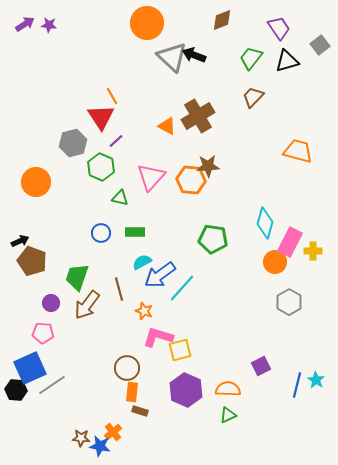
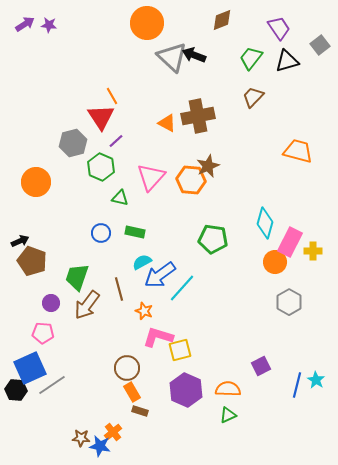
brown cross at (198, 116): rotated 20 degrees clockwise
orange triangle at (167, 126): moved 3 px up
brown star at (208, 166): rotated 20 degrees counterclockwise
green rectangle at (135, 232): rotated 12 degrees clockwise
orange rectangle at (132, 392): rotated 36 degrees counterclockwise
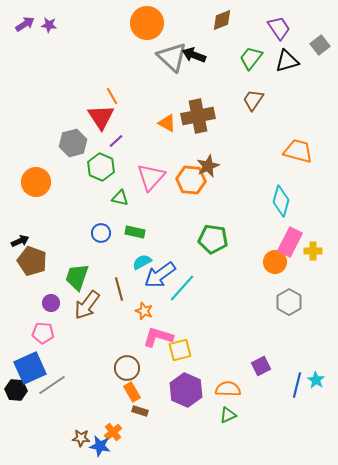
brown trapezoid at (253, 97): moved 3 px down; rotated 10 degrees counterclockwise
cyan diamond at (265, 223): moved 16 px right, 22 px up
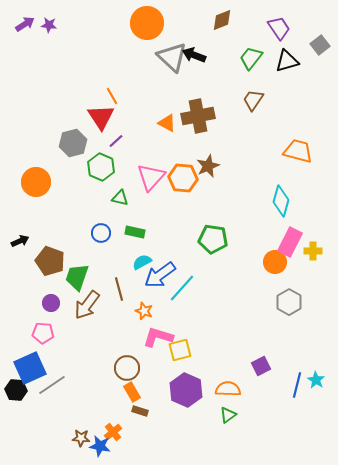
orange hexagon at (191, 180): moved 8 px left, 2 px up
brown pentagon at (32, 261): moved 18 px right
green triangle at (228, 415): rotated 12 degrees counterclockwise
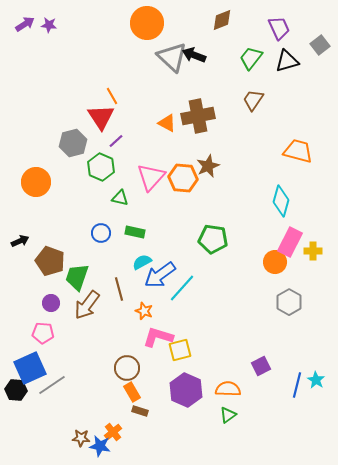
purple trapezoid at (279, 28): rotated 10 degrees clockwise
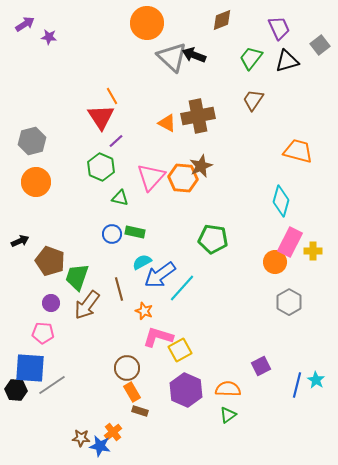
purple star at (49, 25): moved 12 px down
gray hexagon at (73, 143): moved 41 px left, 2 px up
brown star at (208, 166): moved 7 px left
blue circle at (101, 233): moved 11 px right, 1 px down
yellow square at (180, 350): rotated 15 degrees counterclockwise
blue square at (30, 368): rotated 28 degrees clockwise
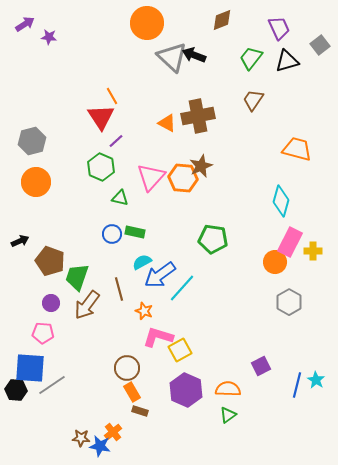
orange trapezoid at (298, 151): moved 1 px left, 2 px up
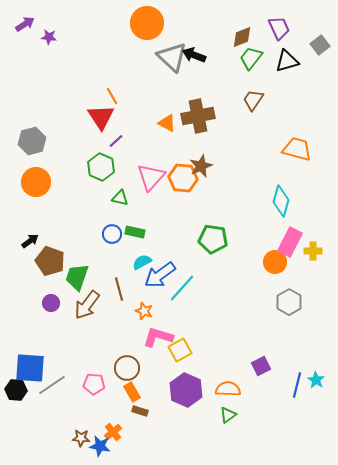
brown diamond at (222, 20): moved 20 px right, 17 px down
black arrow at (20, 241): moved 10 px right; rotated 12 degrees counterclockwise
pink pentagon at (43, 333): moved 51 px right, 51 px down
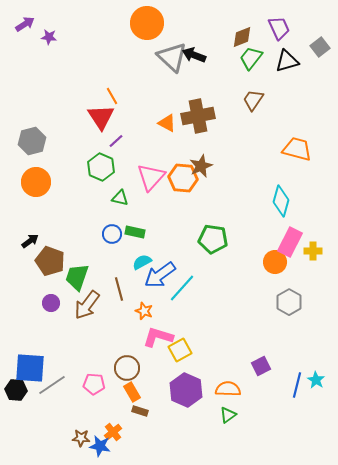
gray square at (320, 45): moved 2 px down
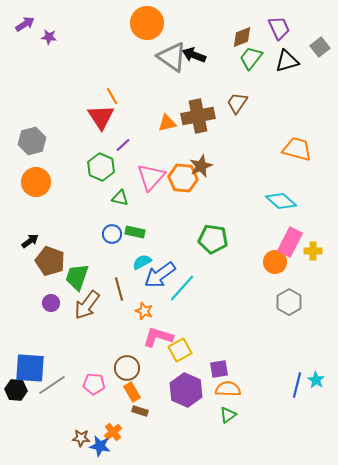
gray triangle at (172, 57): rotated 8 degrees counterclockwise
brown trapezoid at (253, 100): moved 16 px left, 3 px down
orange triangle at (167, 123): rotated 42 degrees counterclockwise
purple line at (116, 141): moved 7 px right, 4 px down
cyan diamond at (281, 201): rotated 64 degrees counterclockwise
purple square at (261, 366): moved 42 px left, 3 px down; rotated 18 degrees clockwise
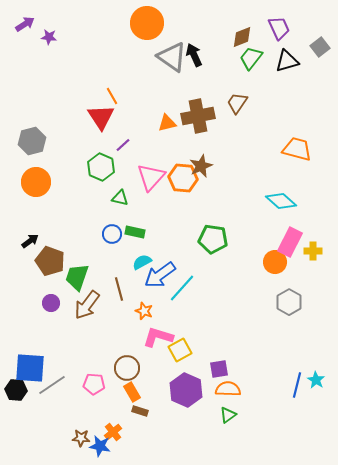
black arrow at (194, 55): rotated 45 degrees clockwise
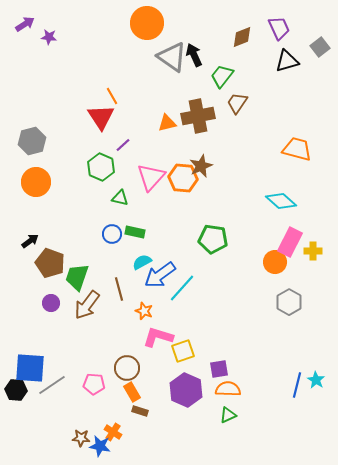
green trapezoid at (251, 58): moved 29 px left, 18 px down
brown pentagon at (50, 261): moved 2 px down
yellow square at (180, 350): moved 3 px right, 1 px down; rotated 10 degrees clockwise
green triangle at (228, 415): rotated 12 degrees clockwise
orange cross at (113, 432): rotated 18 degrees counterclockwise
